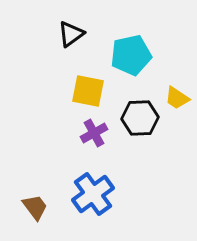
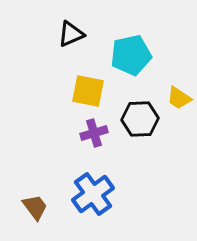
black triangle: rotated 12 degrees clockwise
yellow trapezoid: moved 2 px right
black hexagon: moved 1 px down
purple cross: rotated 12 degrees clockwise
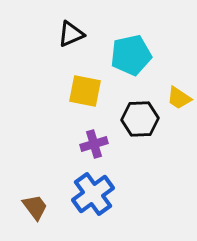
yellow square: moved 3 px left
purple cross: moved 11 px down
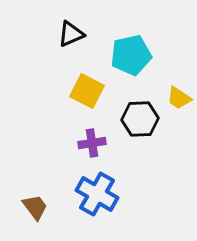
yellow square: moved 2 px right; rotated 16 degrees clockwise
purple cross: moved 2 px left, 1 px up; rotated 8 degrees clockwise
blue cross: moved 4 px right; rotated 24 degrees counterclockwise
